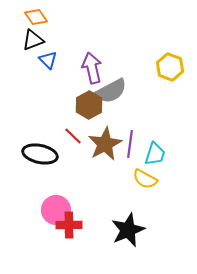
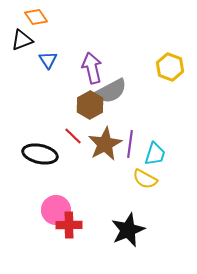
black triangle: moved 11 px left
blue triangle: rotated 12 degrees clockwise
brown hexagon: moved 1 px right
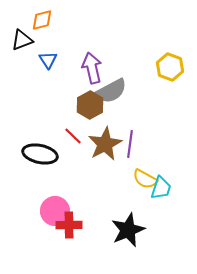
orange diamond: moved 6 px right, 3 px down; rotated 70 degrees counterclockwise
cyan trapezoid: moved 6 px right, 34 px down
pink circle: moved 1 px left, 1 px down
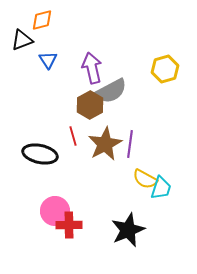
yellow hexagon: moved 5 px left, 2 px down; rotated 24 degrees clockwise
red line: rotated 30 degrees clockwise
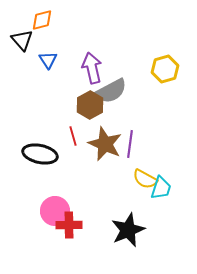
black triangle: rotated 50 degrees counterclockwise
brown star: rotated 20 degrees counterclockwise
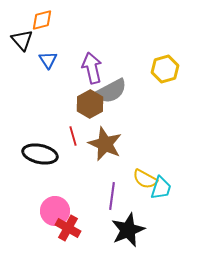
brown hexagon: moved 1 px up
purple line: moved 18 px left, 52 px down
red cross: moved 1 px left, 3 px down; rotated 30 degrees clockwise
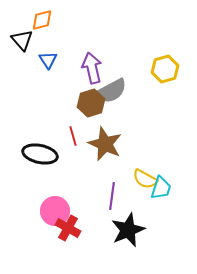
brown hexagon: moved 1 px right, 1 px up; rotated 12 degrees clockwise
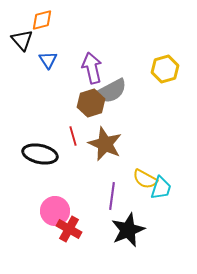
red cross: moved 1 px right, 1 px down
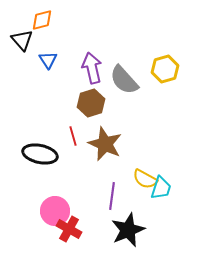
gray semicircle: moved 13 px right, 11 px up; rotated 76 degrees clockwise
